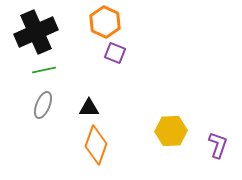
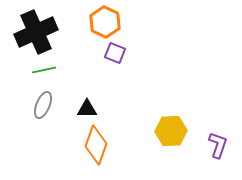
black triangle: moved 2 px left, 1 px down
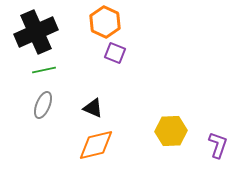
black triangle: moved 6 px right, 1 px up; rotated 25 degrees clockwise
orange diamond: rotated 57 degrees clockwise
